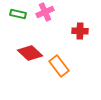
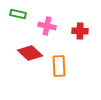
pink cross: moved 2 px right, 14 px down; rotated 36 degrees clockwise
orange rectangle: rotated 35 degrees clockwise
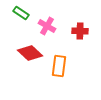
green rectangle: moved 3 px right, 1 px up; rotated 21 degrees clockwise
pink cross: rotated 18 degrees clockwise
orange rectangle: rotated 10 degrees clockwise
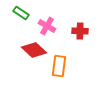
red diamond: moved 4 px right, 3 px up
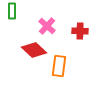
green rectangle: moved 9 px left, 2 px up; rotated 56 degrees clockwise
pink cross: rotated 12 degrees clockwise
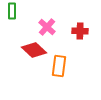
pink cross: moved 1 px down
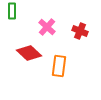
red cross: rotated 21 degrees clockwise
red diamond: moved 5 px left, 3 px down
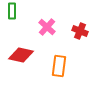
red diamond: moved 8 px left, 2 px down; rotated 30 degrees counterclockwise
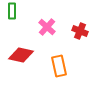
orange rectangle: rotated 20 degrees counterclockwise
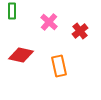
pink cross: moved 2 px right, 5 px up
red cross: rotated 28 degrees clockwise
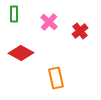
green rectangle: moved 2 px right, 3 px down
red diamond: moved 2 px up; rotated 15 degrees clockwise
orange rectangle: moved 3 px left, 12 px down
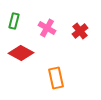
green rectangle: moved 7 px down; rotated 14 degrees clockwise
pink cross: moved 2 px left, 6 px down; rotated 12 degrees counterclockwise
